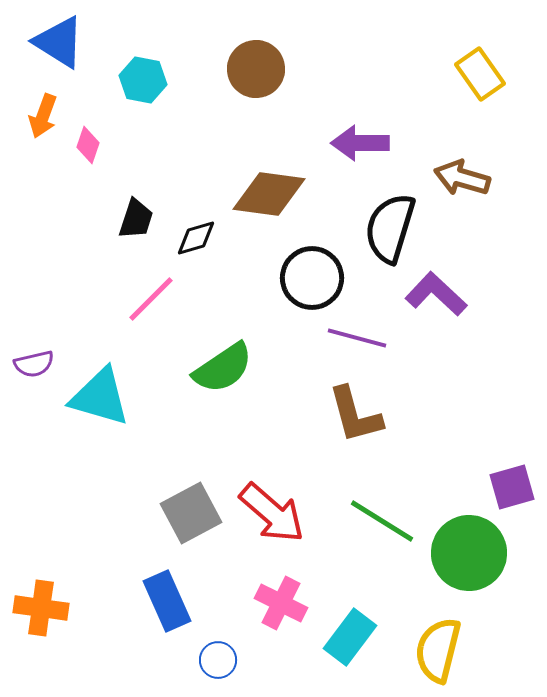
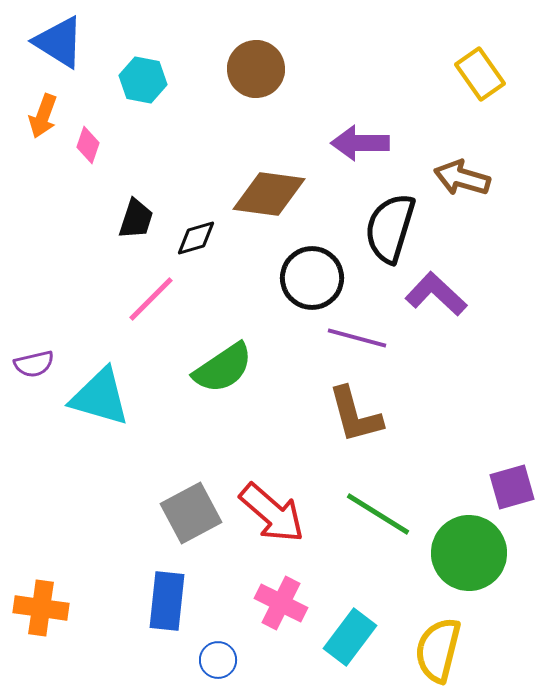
green line: moved 4 px left, 7 px up
blue rectangle: rotated 30 degrees clockwise
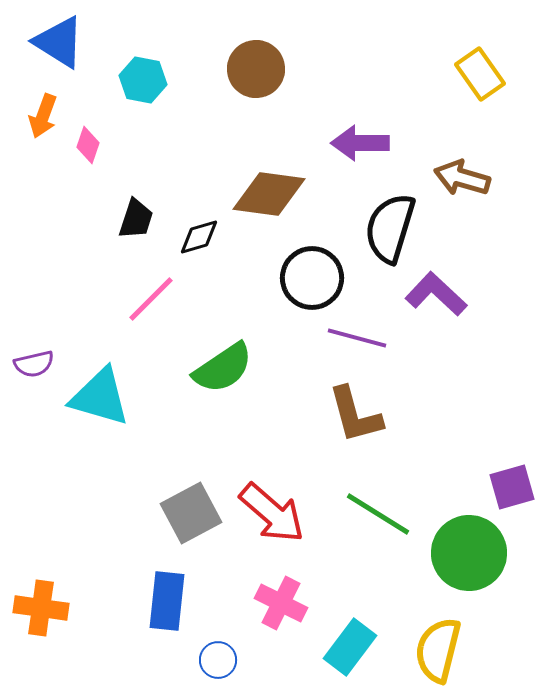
black diamond: moved 3 px right, 1 px up
cyan rectangle: moved 10 px down
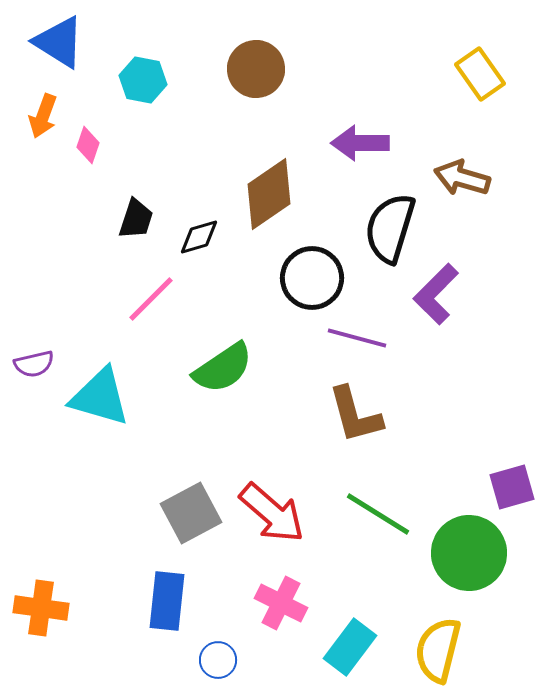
brown diamond: rotated 42 degrees counterclockwise
purple L-shape: rotated 88 degrees counterclockwise
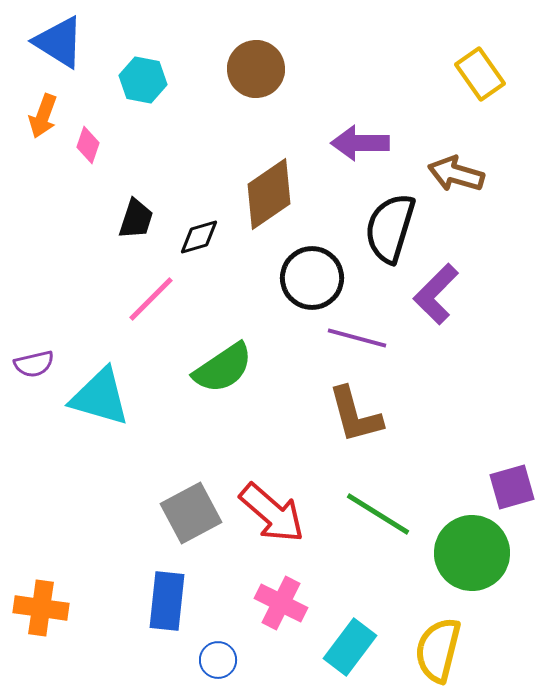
brown arrow: moved 6 px left, 4 px up
green circle: moved 3 px right
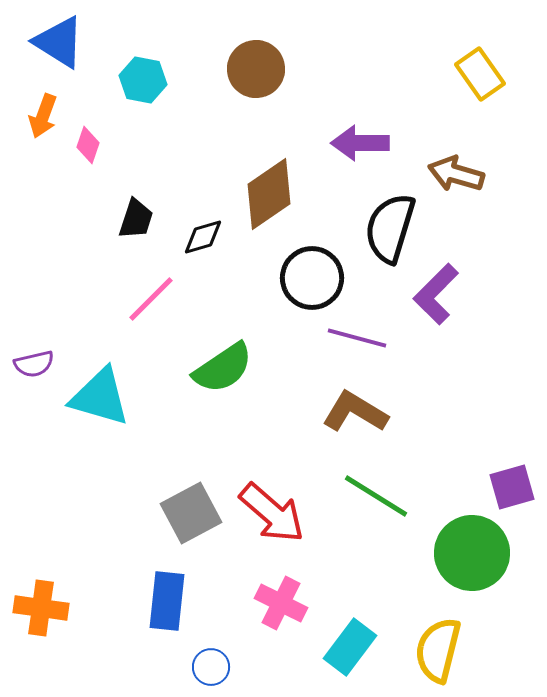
black diamond: moved 4 px right
brown L-shape: moved 3 px up; rotated 136 degrees clockwise
green line: moved 2 px left, 18 px up
blue circle: moved 7 px left, 7 px down
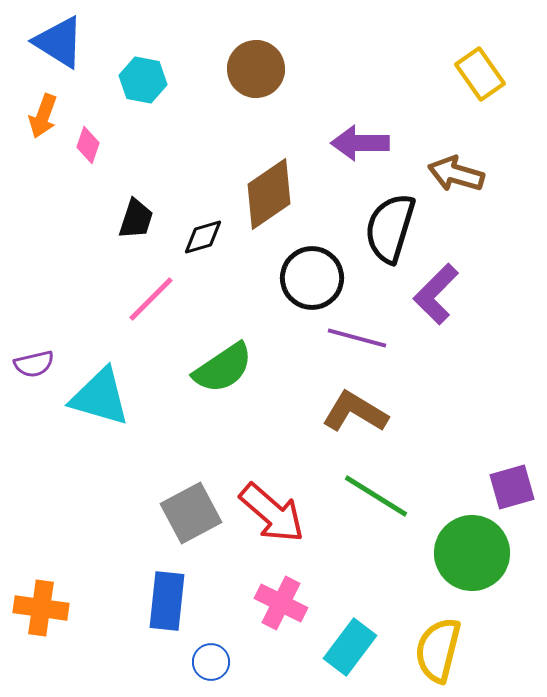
blue circle: moved 5 px up
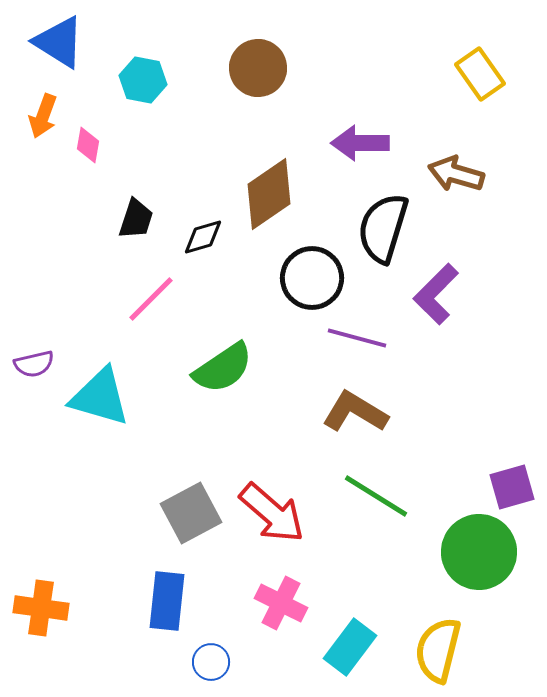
brown circle: moved 2 px right, 1 px up
pink diamond: rotated 9 degrees counterclockwise
black semicircle: moved 7 px left
green circle: moved 7 px right, 1 px up
